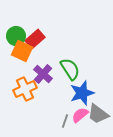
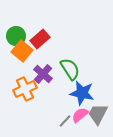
red rectangle: moved 5 px right
orange square: rotated 15 degrees clockwise
blue star: rotated 30 degrees clockwise
gray trapezoid: rotated 80 degrees clockwise
gray line: rotated 24 degrees clockwise
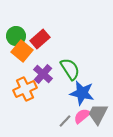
pink semicircle: moved 2 px right, 1 px down
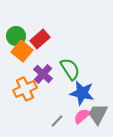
gray line: moved 8 px left
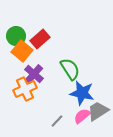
purple cross: moved 9 px left
gray trapezoid: moved 3 px up; rotated 30 degrees clockwise
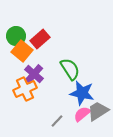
pink semicircle: moved 2 px up
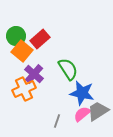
green semicircle: moved 2 px left
orange cross: moved 1 px left
gray line: rotated 24 degrees counterclockwise
